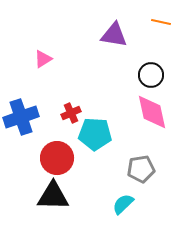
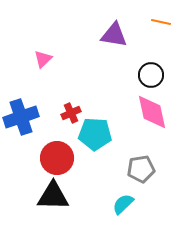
pink triangle: rotated 12 degrees counterclockwise
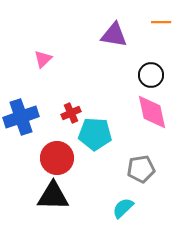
orange line: rotated 12 degrees counterclockwise
cyan semicircle: moved 4 px down
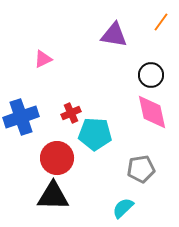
orange line: rotated 54 degrees counterclockwise
pink triangle: rotated 18 degrees clockwise
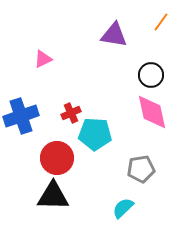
blue cross: moved 1 px up
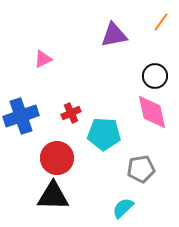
purple triangle: rotated 20 degrees counterclockwise
black circle: moved 4 px right, 1 px down
cyan pentagon: moved 9 px right
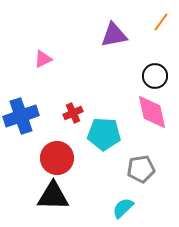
red cross: moved 2 px right
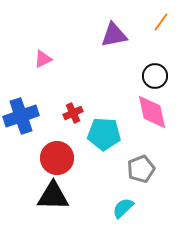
gray pentagon: rotated 12 degrees counterclockwise
